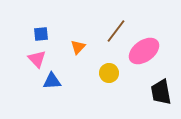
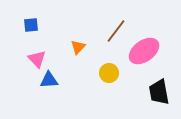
blue square: moved 10 px left, 9 px up
blue triangle: moved 3 px left, 1 px up
black trapezoid: moved 2 px left
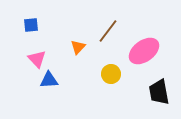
brown line: moved 8 px left
yellow circle: moved 2 px right, 1 px down
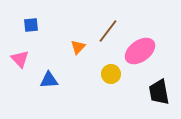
pink ellipse: moved 4 px left
pink triangle: moved 17 px left
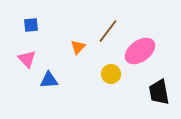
pink triangle: moved 7 px right
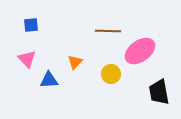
brown line: rotated 55 degrees clockwise
orange triangle: moved 3 px left, 15 px down
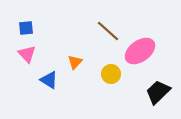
blue square: moved 5 px left, 3 px down
brown line: rotated 40 degrees clockwise
pink triangle: moved 5 px up
blue triangle: rotated 36 degrees clockwise
black trapezoid: moved 1 px left; rotated 56 degrees clockwise
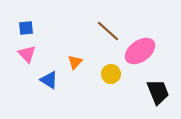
black trapezoid: rotated 112 degrees clockwise
